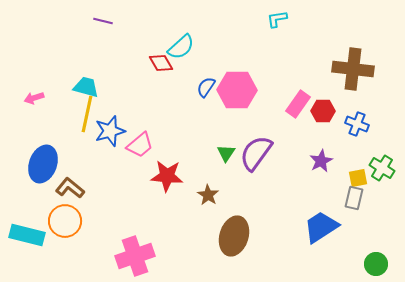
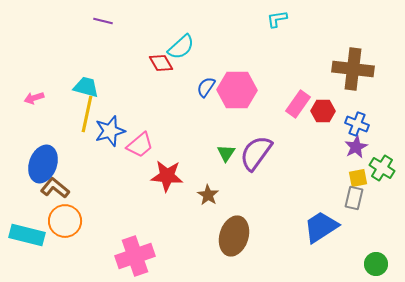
purple star: moved 35 px right, 14 px up
brown L-shape: moved 15 px left
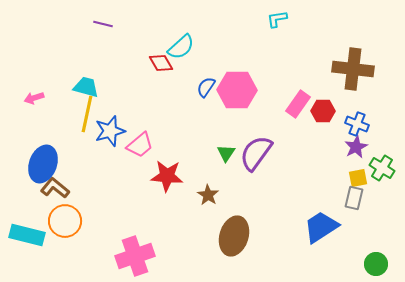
purple line: moved 3 px down
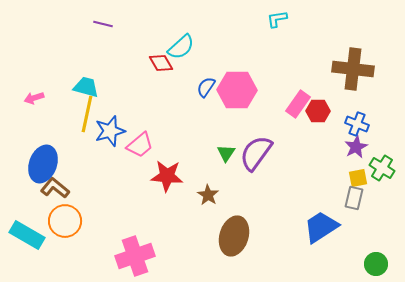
red hexagon: moved 5 px left
cyan rectangle: rotated 16 degrees clockwise
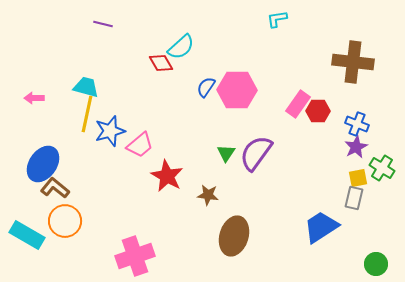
brown cross: moved 7 px up
pink arrow: rotated 18 degrees clockwise
blue ellipse: rotated 15 degrees clockwise
red star: rotated 24 degrees clockwise
brown star: rotated 25 degrees counterclockwise
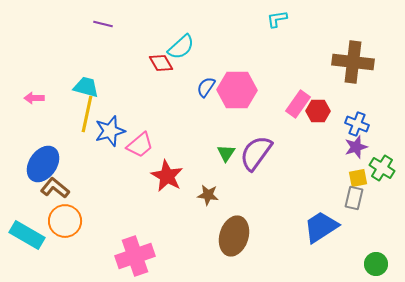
purple star: rotated 10 degrees clockwise
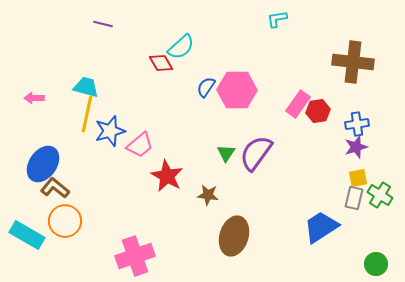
red hexagon: rotated 10 degrees counterclockwise
blue cross: rotated 30 degrees counterclockwise
green cross: moved 2 px left, 27 px down
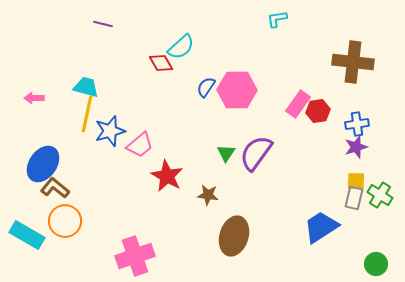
yellow square: moved 2 px left, 3 px down; rotated 12 degrees clockwise
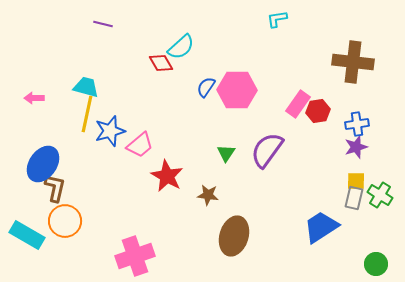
purple semicircle: moved 11 px right, 3 px up
brown L-shape: rotated 64 degrees clockwise
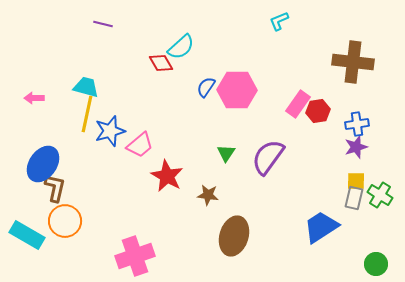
cyan L-shape: moved 2 px right, 2 px down; rotated 15 degrees counterclockwise
purple semicircle: moved 1 px right, 7 px down
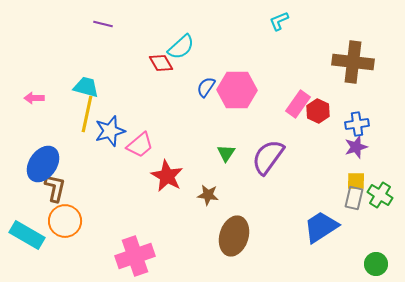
red hexagon: rotated 25 degrees counterclockwise
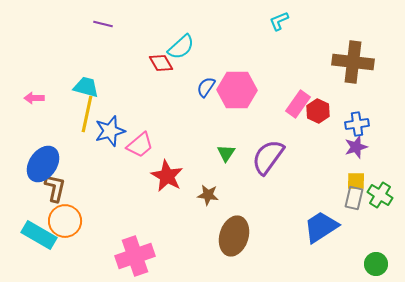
cyan rectangle: moved 12 px right
